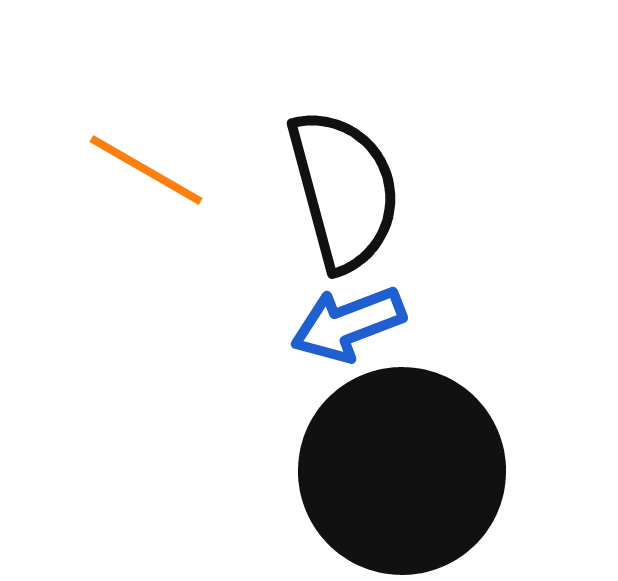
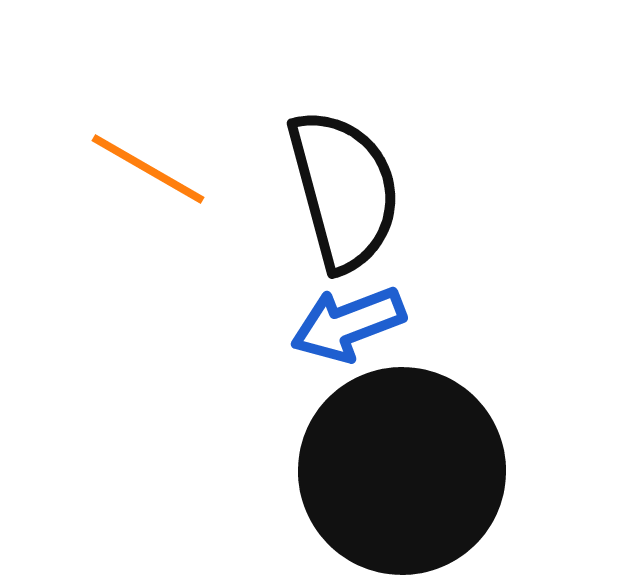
orange line: moved 2 px right, 1 px up
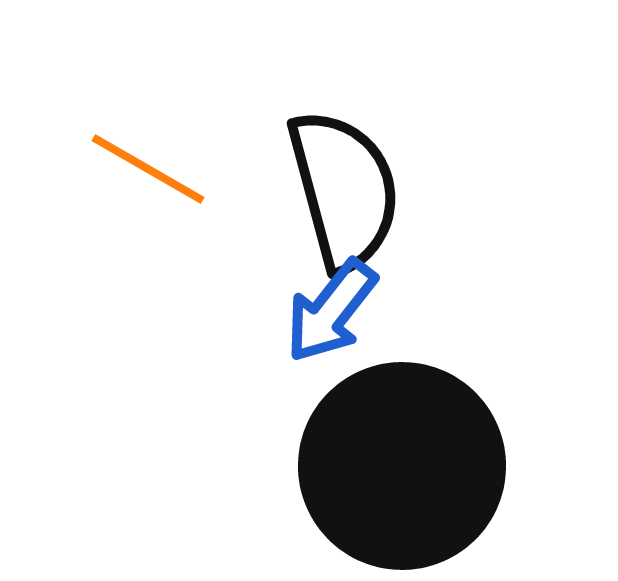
blue arrow: moved 17 px left, 13 px up; rotated 31 degrees counterclockwise
black circle: moved 5 px up
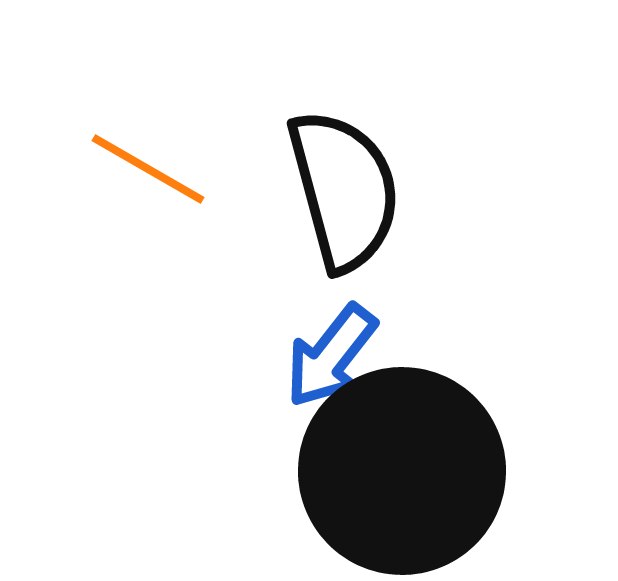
blue arrow: moved 45 px down
black circle: moved 5 px down
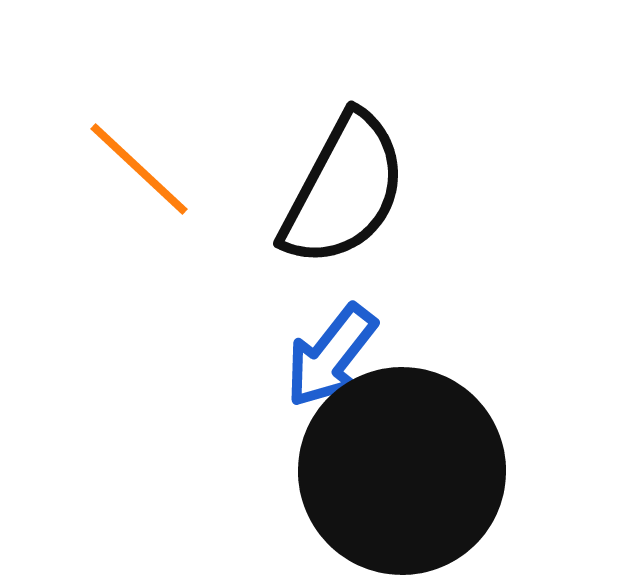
orange line: moved 9 px left; rotated 13 degrees clockwise
black semicircle: rotated 43 degrees clockwise
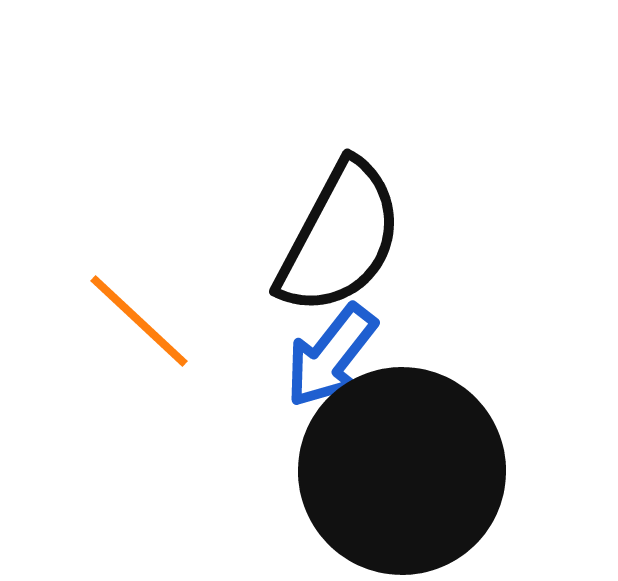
orange line: moved 152 px down
black semicircle: moved 4 px left, 48 px down
